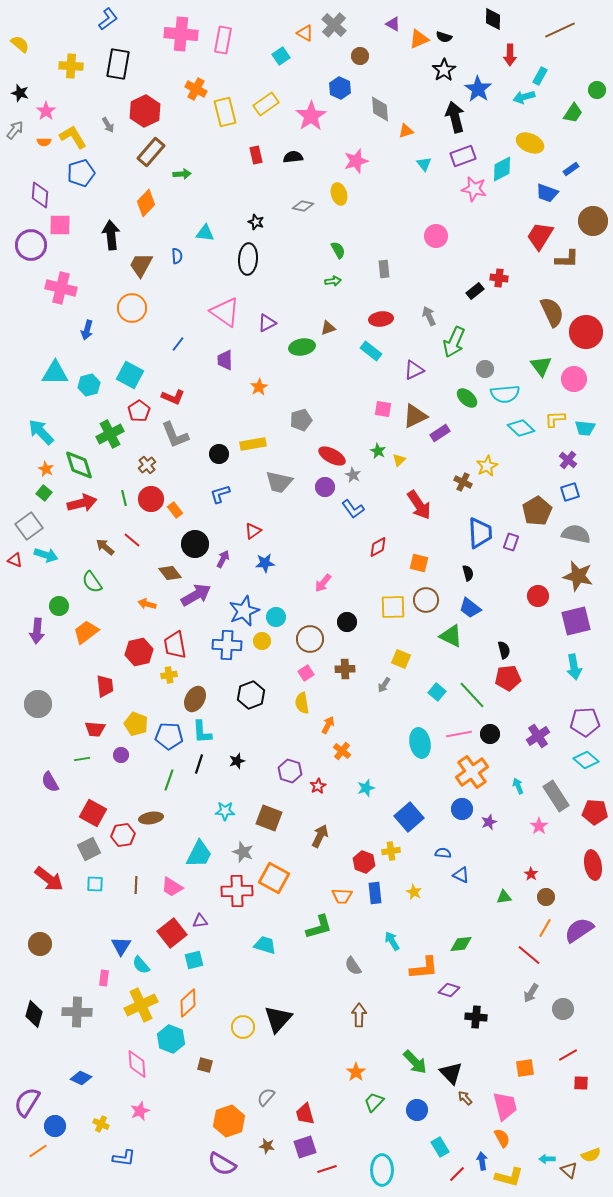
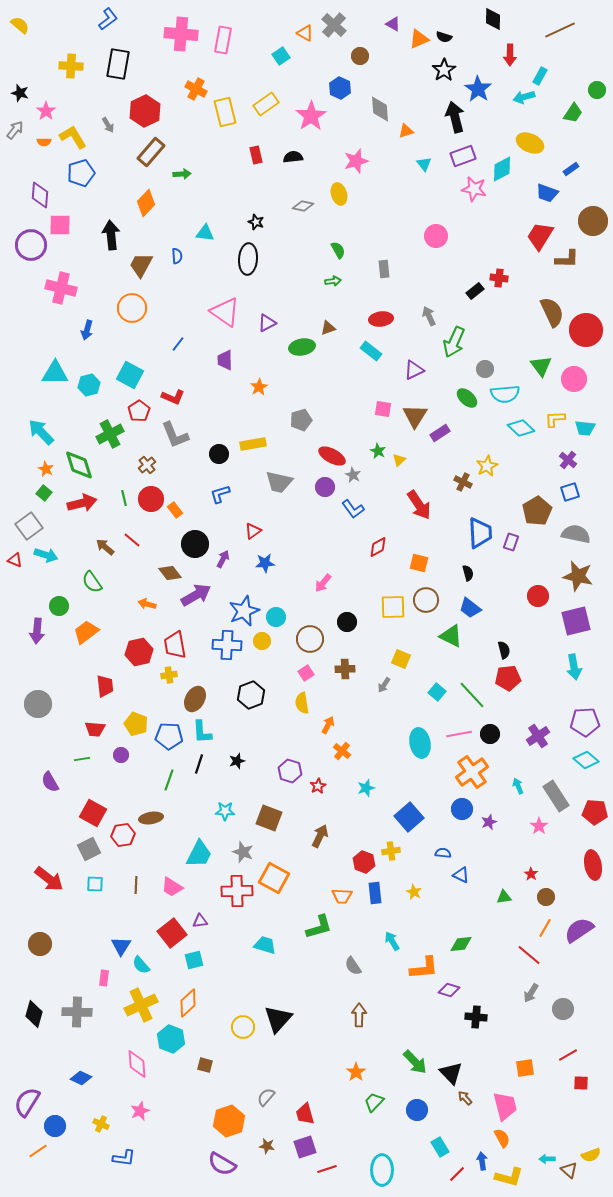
yellow semicircle at (20, 44): moved 19 px up
red circle at (586, 332): moved 2 px up
brown triangle at (415, 416): rotated 32 degrees counterclockwise
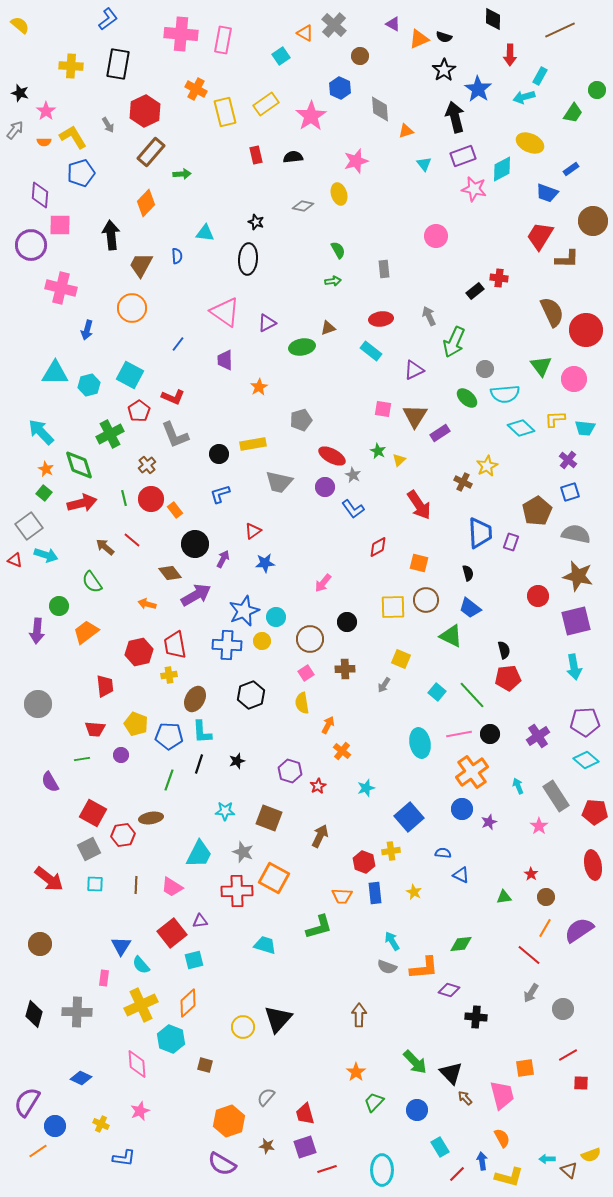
gray semicircle at (353, 966): moved 34 px right, 1 px down; rotated 36 degrees counterclockwise
pink trapezoid at (505, 1106): moved 3 px left, 11 px up
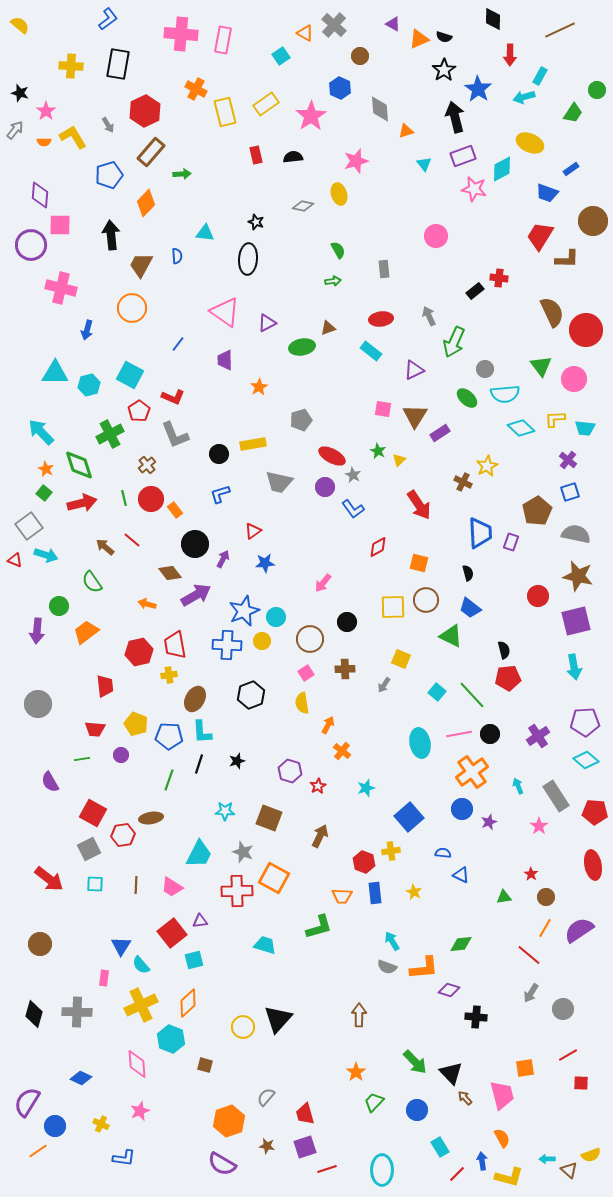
blue pentagon at (81, 173): moved 28 px right, 2 px down
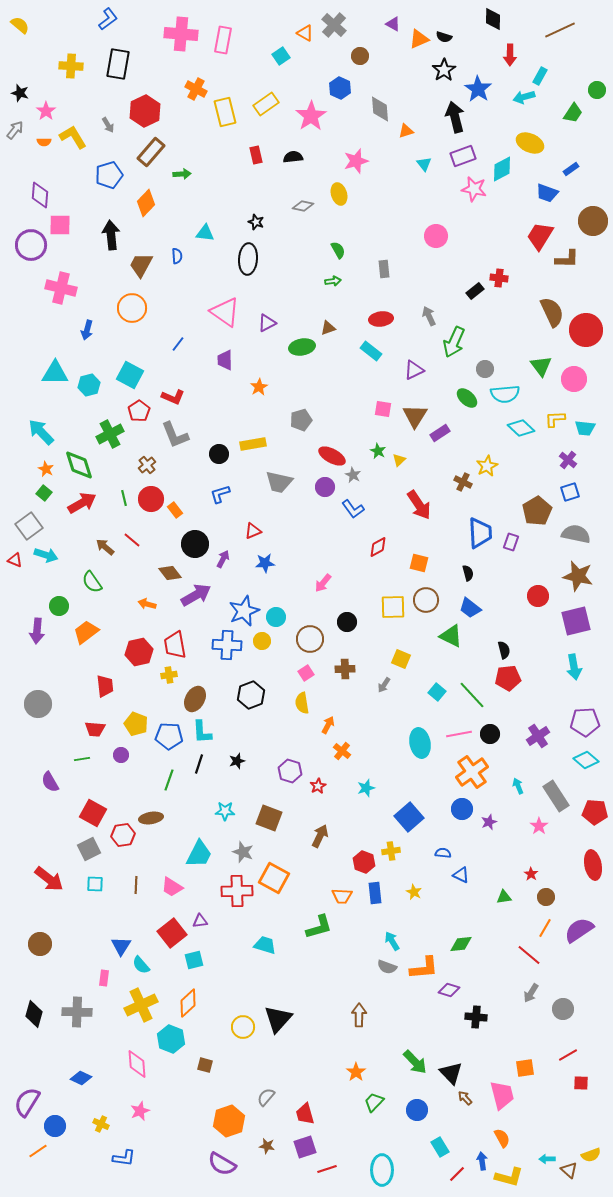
red arrow at (82, 503): rotated 16 degrees counterclockwise
red triangle at (253, 531): rotated 12 degrees clockwise
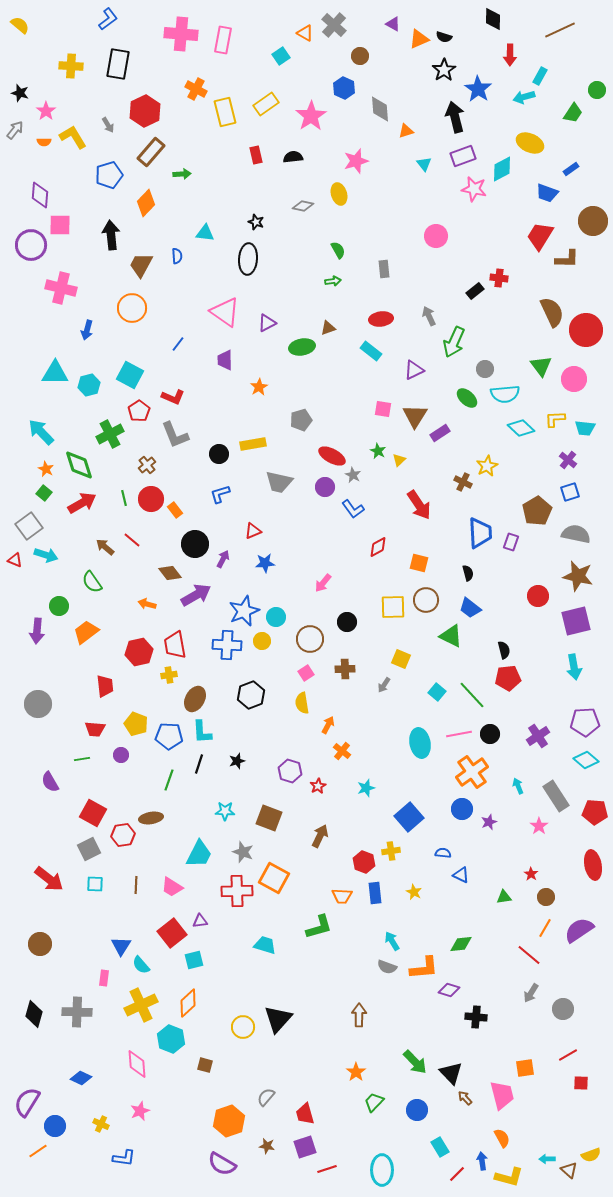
blue hexagon at (340, 88): moved 4 px right
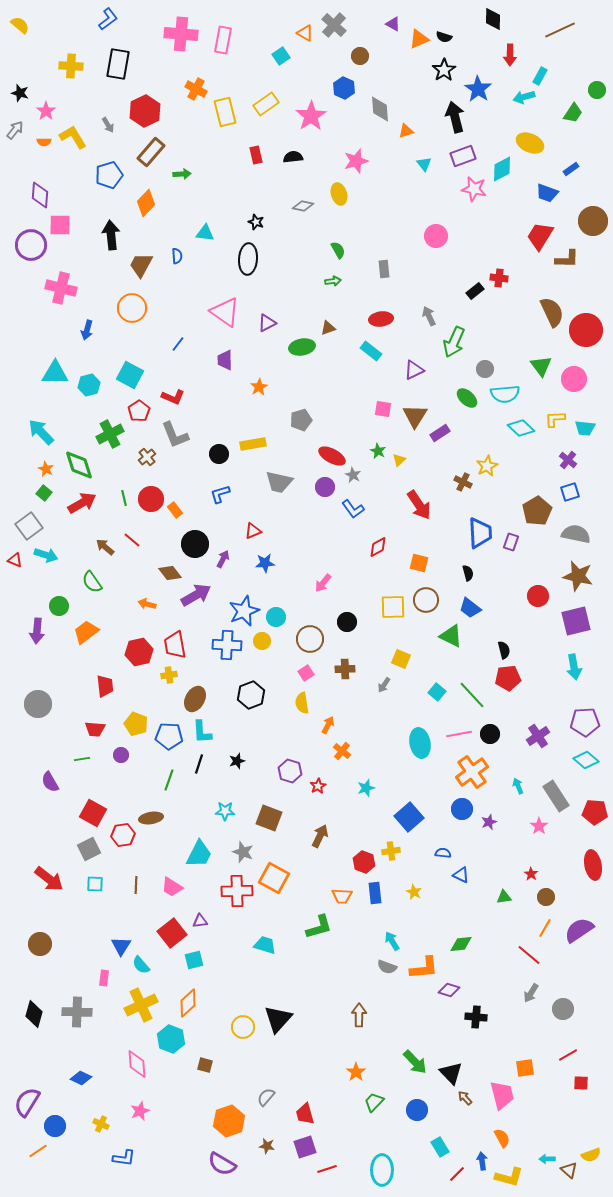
brown cross at (147, 465): moved 8 px up
